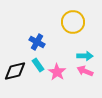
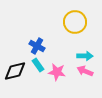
yellow circle: moved 2 px right
blue cross: moved 4 px down
pink star: rotated 24 degrees counterclockwise
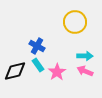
pink star: rotated 30 degrees clockwise
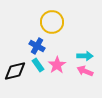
yellow circle: moved 23 px left
pink star: moved 7 px up
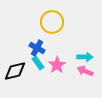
blue cross: moved 2 px down
cyan arrow: moved 1 px down
cyan rectangle: moved 2 px up
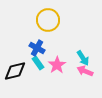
yellow circle: moved 4 px left, 2 px up
cyan arrow: moved 2 px left, 1 px down; rotated 56 degrees clockwise
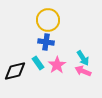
blue cross: moved 9 px right, 6 px up; rotated 21 degrees counterclockwise
pink arrow: moved 2 px left
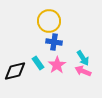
yellow circle: moved 1 px right, 1 px down
blue cross: moved 8 px right
